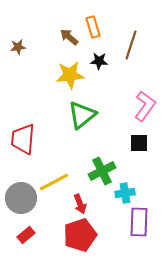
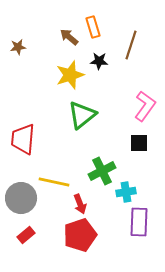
yellow star: rotated 12 degrees counterclockwise
yellow line: rotated 40 degrees clockwise
cyan cross: moved 1 px right, 1 px up
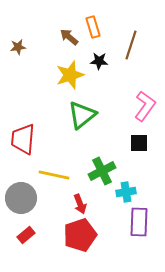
yellow line: moved 7 px up
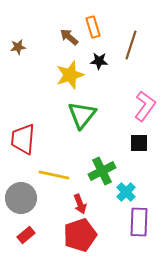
green triangle: rotated 12 degrees counterclockwise
cyan cross: rotated 36 degrees counterclockwise
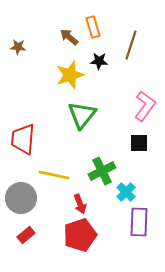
brown star: rotated 14 degrees clockwise
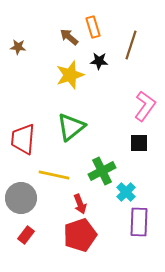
green triangle: moved 11 px left, 12 px down; rotated 12 degrees clockwise
red rectangle: rotated 12 degrees counterclockwise
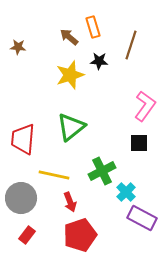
red arrow: moved 10 px left, 2 px up
purple rectangle: moved 3 px right, 4 px up; rotated 64 degrees counterclockwise
red rectangle: moved 1 px right
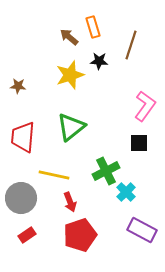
brown star: moved 39 px down
red trapezoid: moved 2 px up
green cross: moved 4 px right
purple rectangle: moved 12 px down
red rectangle: rotated 18 degrees clockwise
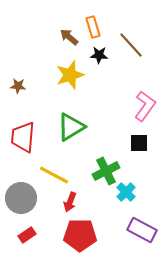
brown line: rotated 60 degrees counterclockwise
black star: moved 6 px up
green triangle: rotated 8 degrees clockwise
yellow line: rotated 16 degrees clockwise
red arrow: rotated 42 degrees clockwise
red pentagon: rotated 20 degrees clockwise
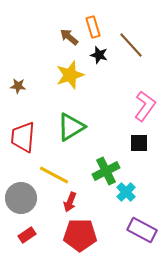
black star: rotated 12 degrees clockwise
